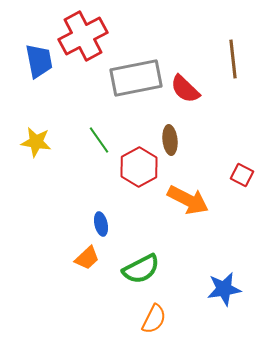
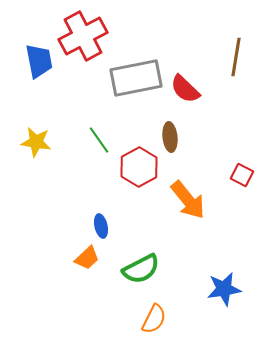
brown line: moved 3 px right, 2 px up; rotated 15 degrees clockwise
brown ellipse: moved 3 px up
orange arrow: rotated 24 degrees clockwise
blue ellipse: moved 2 px down
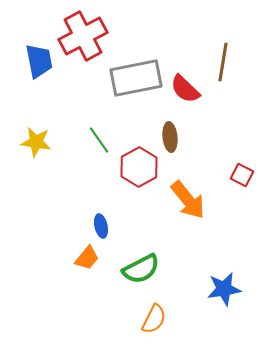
brown line: moved 13 px left, 5 px down
orange trapezoid: rotated 8 degrees counterclockwise
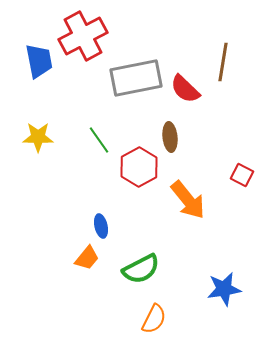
yellow star: moved 2 px right, 5 px up; rotated 8 degrees counterclockwise
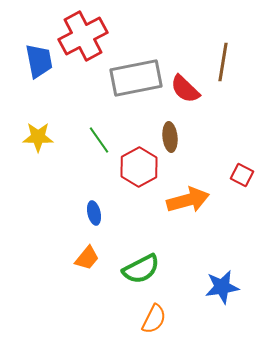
orange arrow: rotated 66 degrees counterclockwise
blue ellipse: moved 7 px left, 13 px up
blue star: moved 2 px left, 2 px up
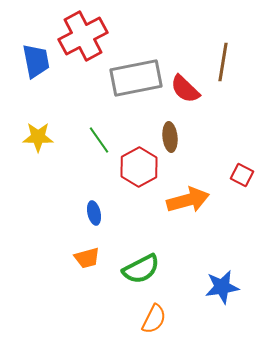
blue trapezoid: moved 3 px left
orange trapezoid: rotated 36 degrees clockwise
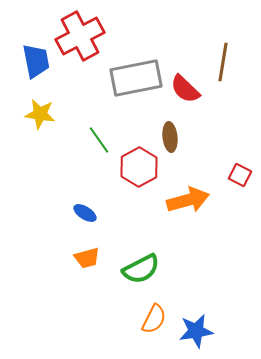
red cross: moved 3 px left
yellow star: moved 2 px right, 23 px up; rotated 8 degrees clockwise
red square: moved 2 px left
blue ellipse: moved 9 px left; rotated 45 degrees counterclockwise
blue star: moved 26 px left, 44 px down
